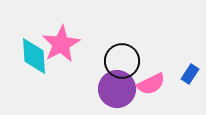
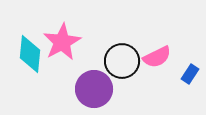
pink star: moved 1 px right, 2 px up
cyan diamond: moved 4 px left, 2 px up; rotated 9 degrees clockwise
pink semicircle: moved 6 px right, 27 px up
purple circle: moved 23 px left
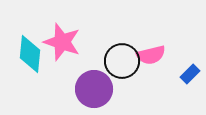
pink star: rotated 24 degrees counterclockwise
pink semicircle: moved 6 px left, 2 px up; rotated 12 degrees clockwise
blue rectangle: rotated 12 degrees clockwise
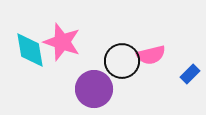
cyan diamond: moved 4 px up; rotated 15 degrees counterclockwise
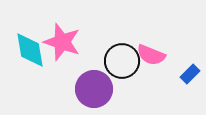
pink semicircle: rotated 36 degrees clockwise
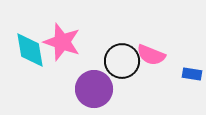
blue rectangle: moved 2 px right; rotated 54 degrees clockwise
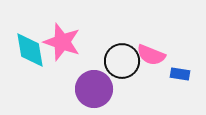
blue rectangle: moved 12 px left
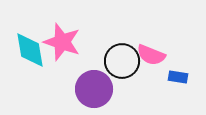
blue rectangle: moved 2 px left, 3 px down
